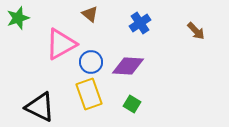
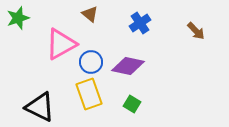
purple diamond: rotated 8 degrees clockwise
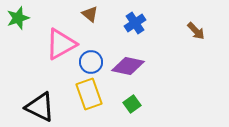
blue cross: moved 5 px left
green square: rotated 24 degrees clockwise
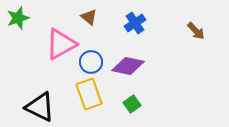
brown triangle: moved 1 px left, 3 px down
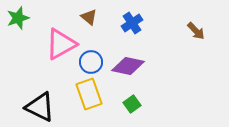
blue cross: moved 3 px left
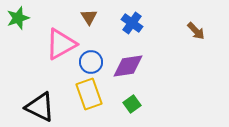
brown triangle: rotated 18 degrees clockwise
blue cross: rotated 20 degrees counterclockwise
purple diamond: rotated 20 degrees counterclockwise
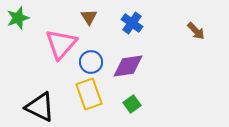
pink triangle: rotated 20 degrees counterclockwise
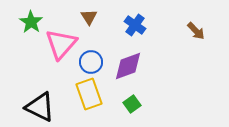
green star: moved 13 px right, 4 px down; rotated 20 degrees counterclockwise
blue cross: moved 3 px right, 2 px down
purple diamond: rotated 12 degrees counterclockwise
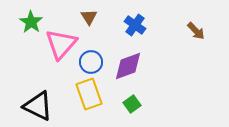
black triangle: moved 2 px left, 1 px up
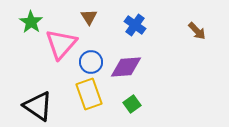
brown arrow: moved 1 px right
purple diamond: moved 2 px left, 1 px down; rotated 16 degrees clockwise
black triangle: rotated 8 degrees clockwise
